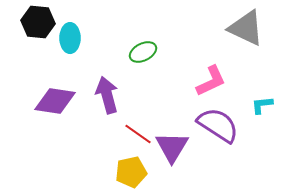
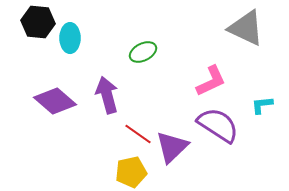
purple diamond: rotated 33 degrees clockwise
purple triangle: rotated 15 degrees clockwise
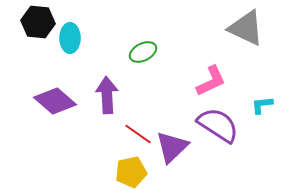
purple arrow: rotated 12 degrees clockwise
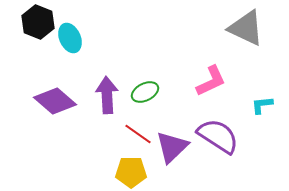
black hexagon: rotated 16 degrees clockwise
cyan ellipse: rotated 24 degrees counterclockwise
green ellipse: moved 2 px right, 40 px down
purple semicircle: moved 11 px down
yellow pentagon: rotated 12 degrees clockwise
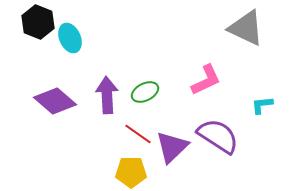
pink L-shape: moved 5 px left, 1 px up
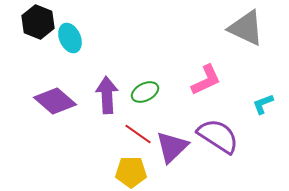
cyan L-shape: moved 1 px right, 1 px up; rotated 15 degrees counterclockwise
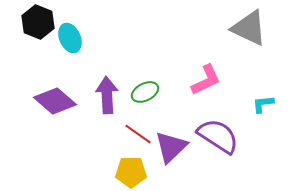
gray triangle: moved 3 px right
cyan L-shape: rotated 15 degrees clockwise
purple triangle: moved 1 px left
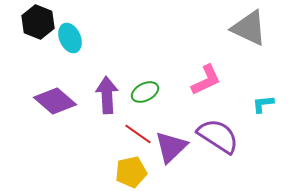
yellow pentagon: rotated 12 degrees counterclockwise
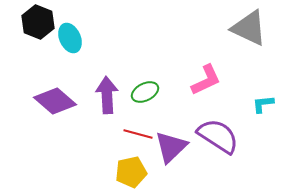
red line: rotated 20 degrees counterclockwise
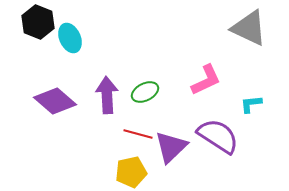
cyan L-shape: moved 12 px left
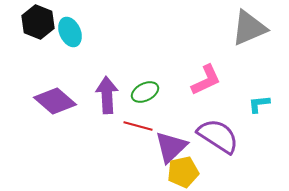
gray triangle: rotated 48 degrees counterclockwise
cyan ellipse: moved 6 px up
cyan L-shape: moved 8 px right
red line: moved 8 px up
yellow pentagon: moved 52 px right
